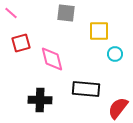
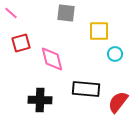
red semicircle: moved 6 px up
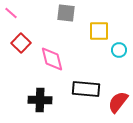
red square: rotated 30 degrees counterclockwise
cyan circle: moved 4 px right, 4 px up
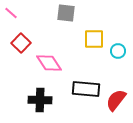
yellow square: moved 5 px left, 8 px down
cyan circle: moved 1 px left, 1 px down
pink diamond: moved 3 px left, 4 px down; rotated 20 degrees counterclockwise
red semicircle: moved 2 px left, 2 px up
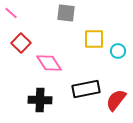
black rectangle: rotated 16 degrees counterclockwise
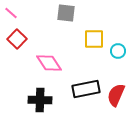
red square: moved 4 px left, 4 px up
red semicircle: moved 5 px up; rotated 15 degrees counterclockwise
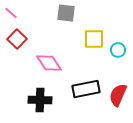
cyan circle: moved 1 px up
red semicircle: moved 2 px right
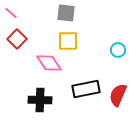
yellow square: moved 26 px left, 2 px down
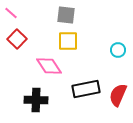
gray square: moved 2 px down
pink diamond: moved 3 px down
black cross: moved 4 px left
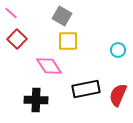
gray square: moved 4 px left, 1 px down; rotated 24 degrees clockwise
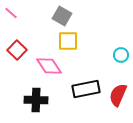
red square: moved 11 px down
cyan circle: moved 3 px right, 5 px down
